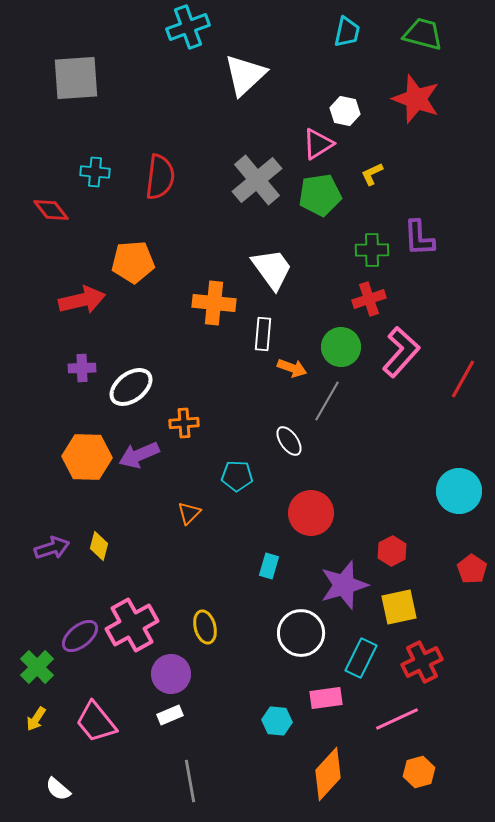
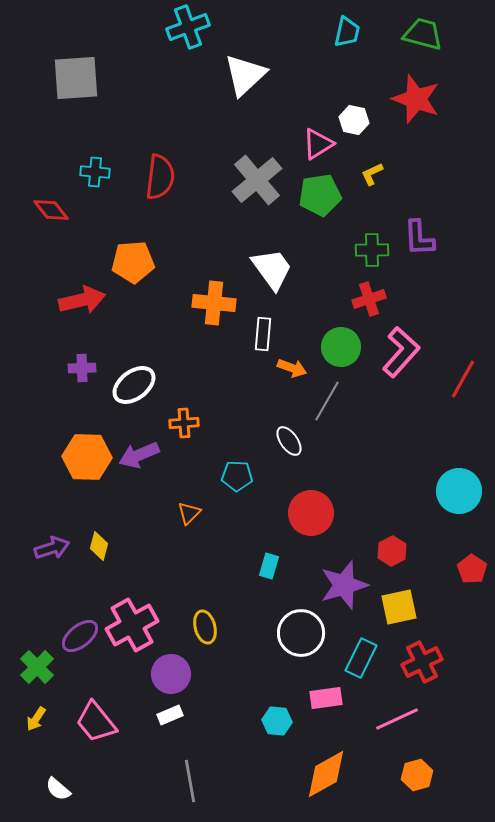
white hexagon at (345, 111): moved 9 px right, 9 px down
white ellipse at (131, 387): moved 3 px right, 2 px up
orange hexagon at (419, 772): moved 2 px left, 3 px down
orange diamond at (328, 774): moved 2 px left; rotated 18 degrees clockwise
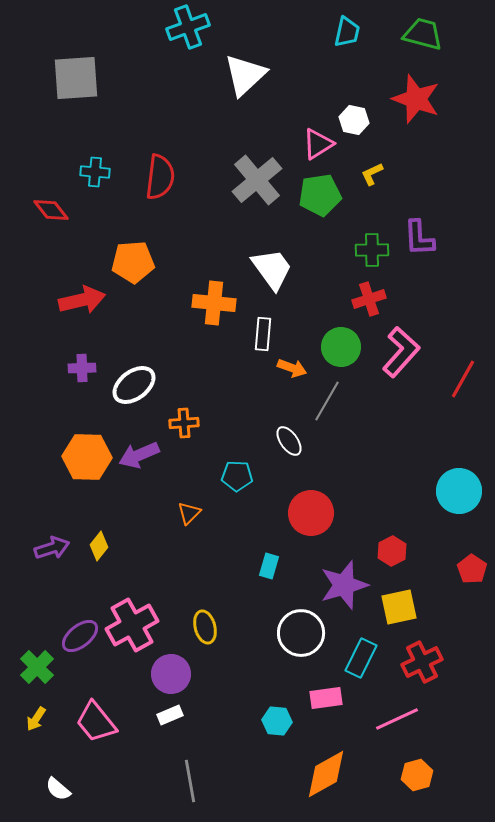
yellow diamond at (99, 546): rotated 24 degrees clockwise
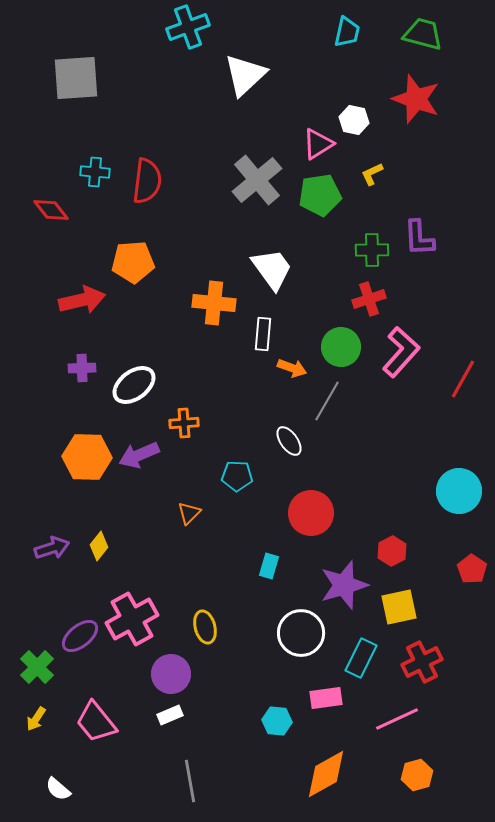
red semicircle at (160, 177): moved 13 px left, 4 px down
pink cross at (132, 625): moved 6 px up
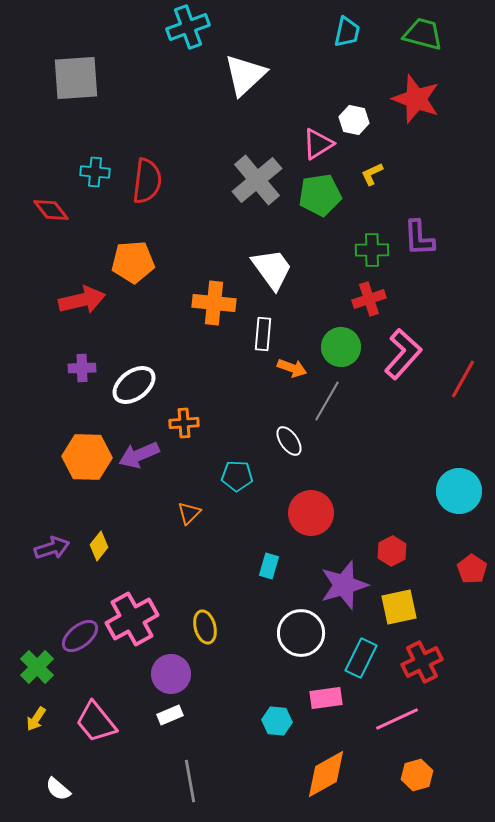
pink L-shape at (401, 352): moved 2 px right, 2 px down
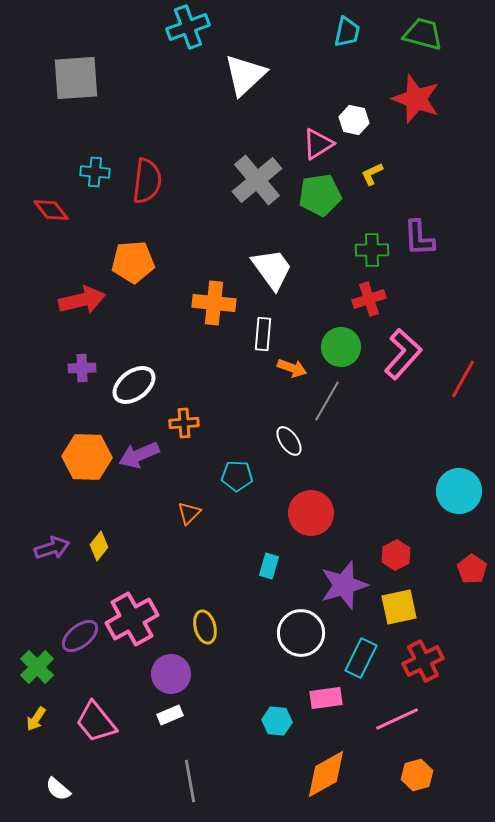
red hexagon at (392, 551): moved 4 px right, 4 px down
red cross at (422, 662): moved 1 px right, 1 px up
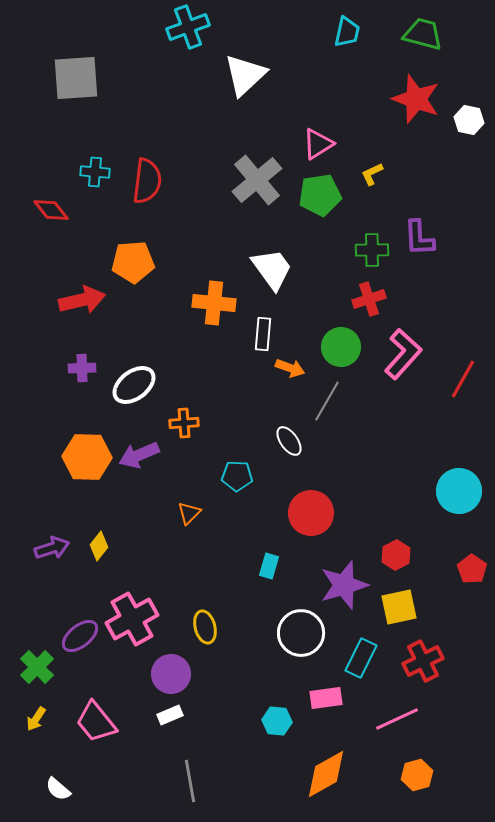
white hexagon at (354, 120): moved 115 px right
orange arrow at (292, 368): moved 2 px left
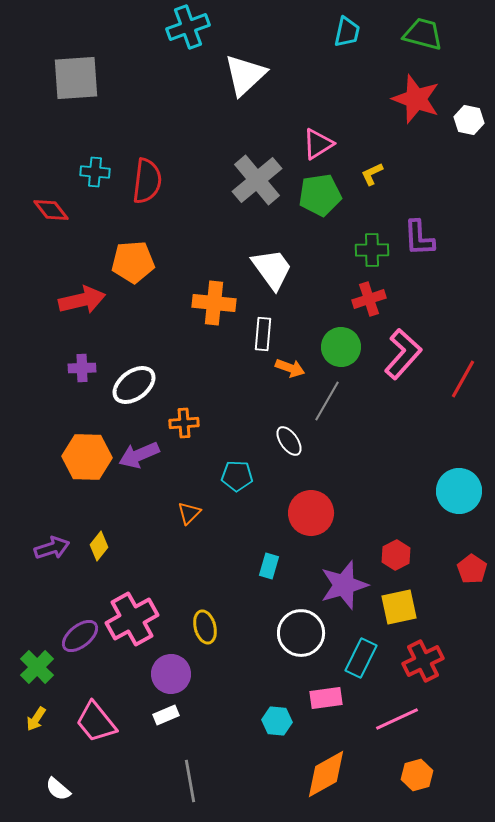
white rectangle at (170, 715): moved 4 px left
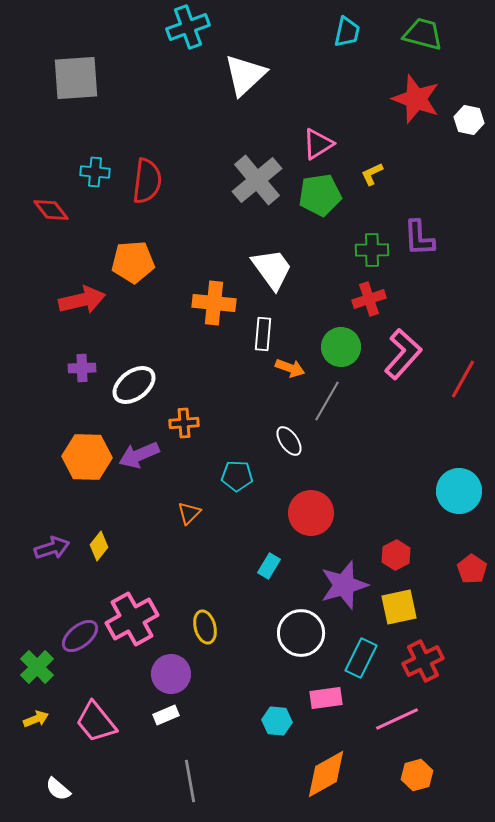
cyan rectangle at (269, 566): rotated 15 degrees clockwise
yellow arrow at (36, 719): rotated 145 degrees counterclockwise
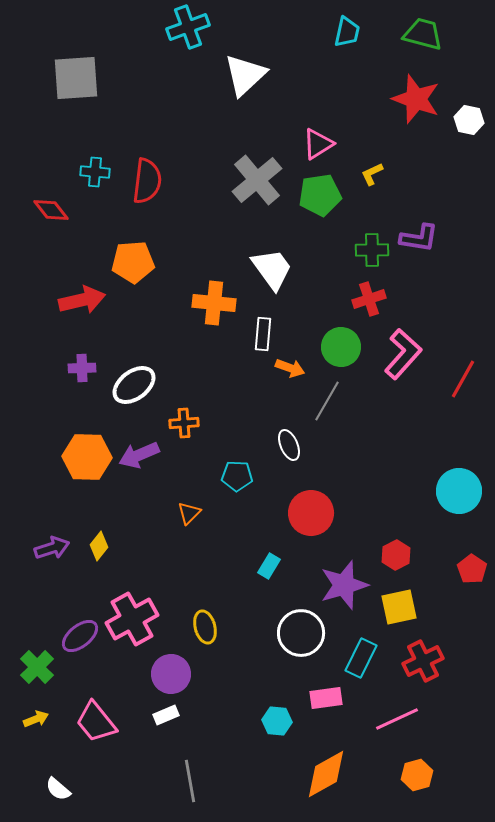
purple L-shape at (419, 238): rotated 78 degrees counterclockwise
white ellipse at (289, 441): moved 4 px down; rotated 12 degrees clockwise
